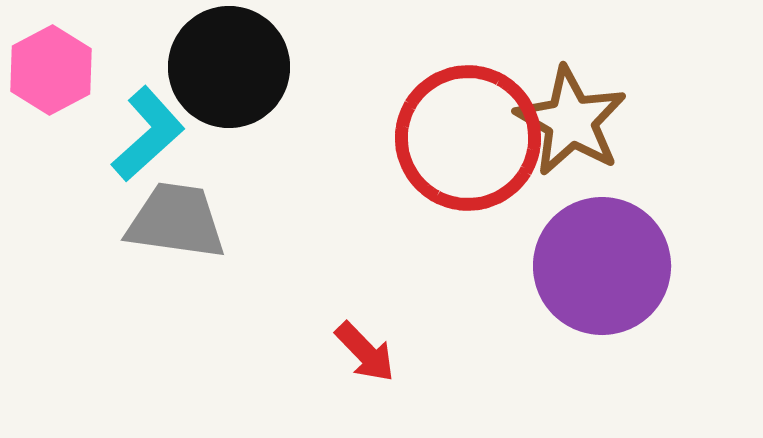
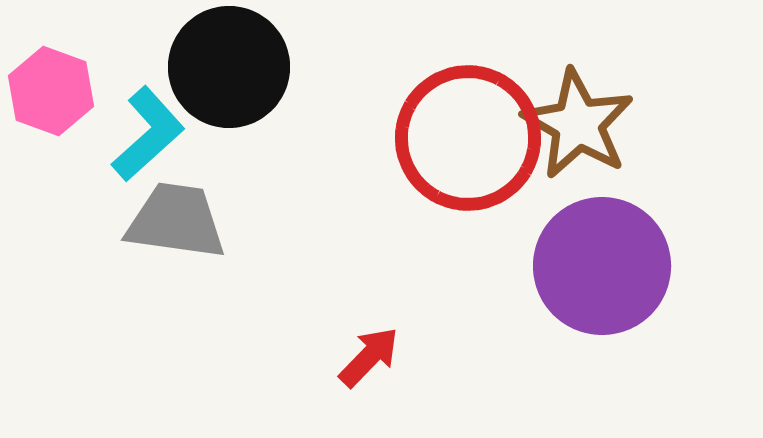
pink hexagon: moved 21 px down; rotated 12 degrees counterclockwise
brown star: moved 7 px right, 3 px down
red arrow: moved 4 px right, 5 px down; rotated 92 degrees counterclockwise
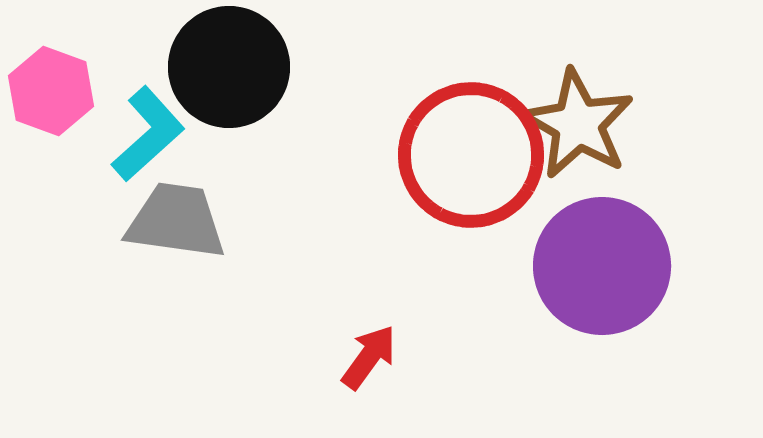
red circle: moved 3 px right, 17 px down
red arrow: rotated 8 degrees counterclockwise
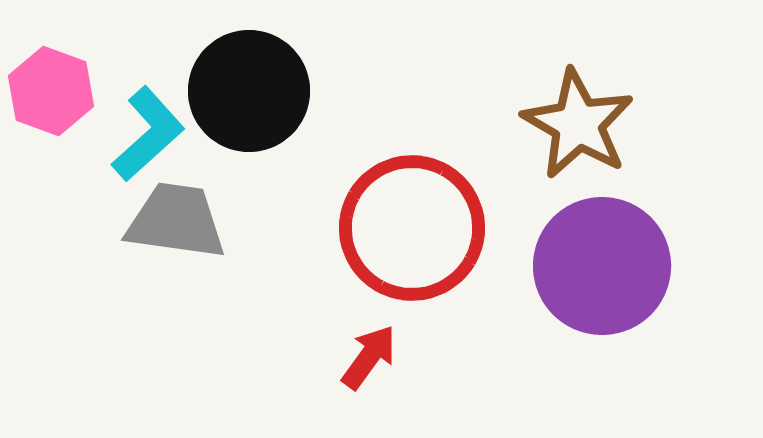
black circle: moved 20 px right, 24 px down
red circle: moved 59 px left, 73 px down
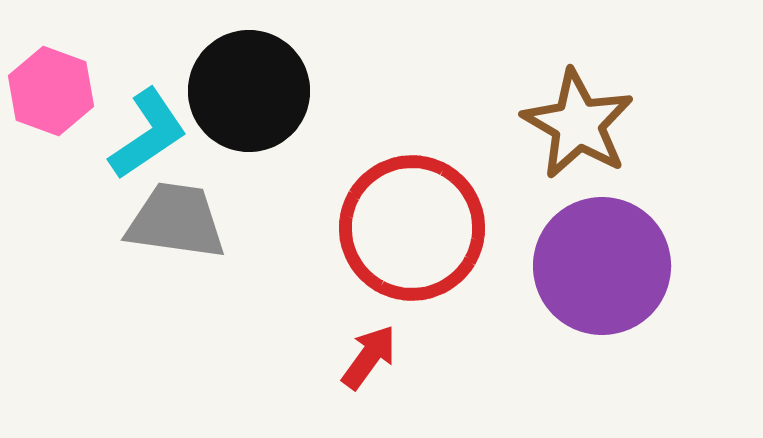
cyan L-shape: rotated 8 degrees clockwise
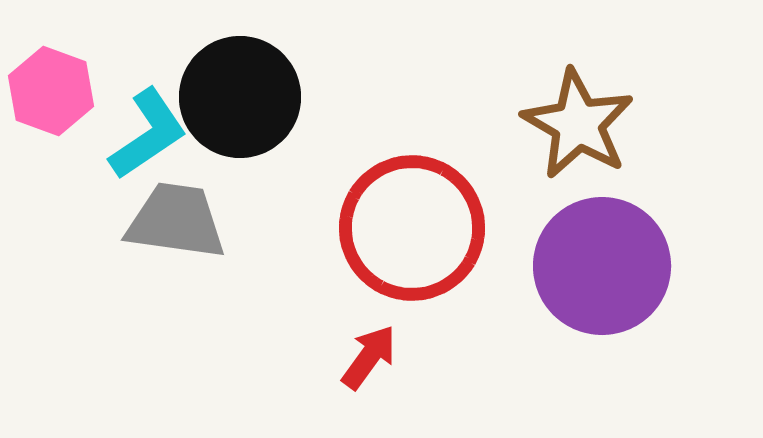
black circle: moved 9 px left, 6 px down
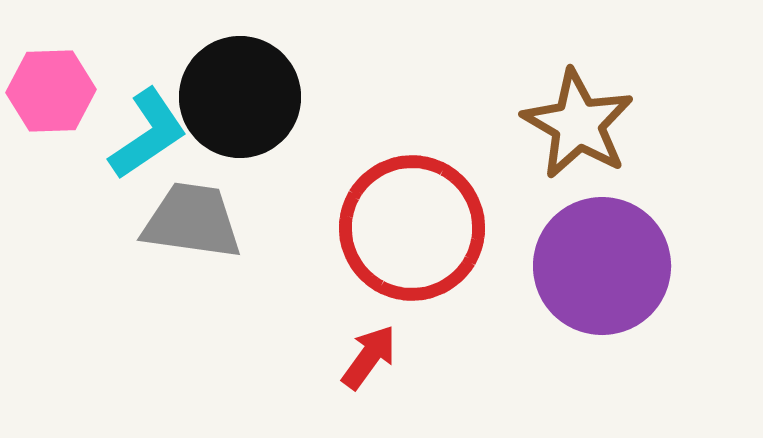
pink hexagon: rotated 22 degrees counterclockwise
gray trapezoid: moved 16 px right
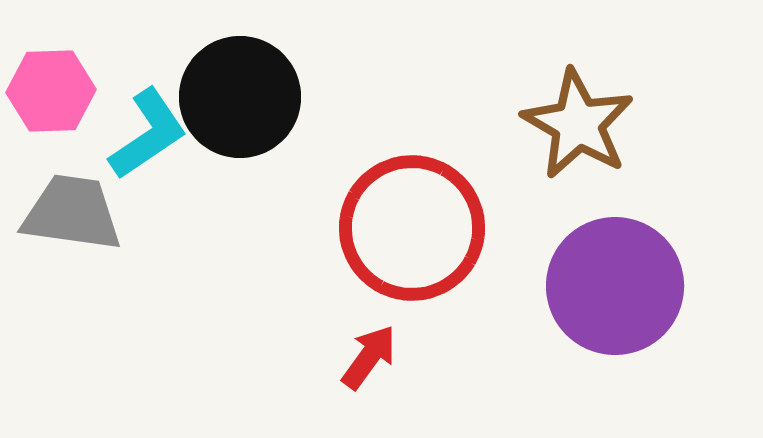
gray trapezoid: moved 120 px left, 8 px up
purple circle: moved 13 px right, 20 px down
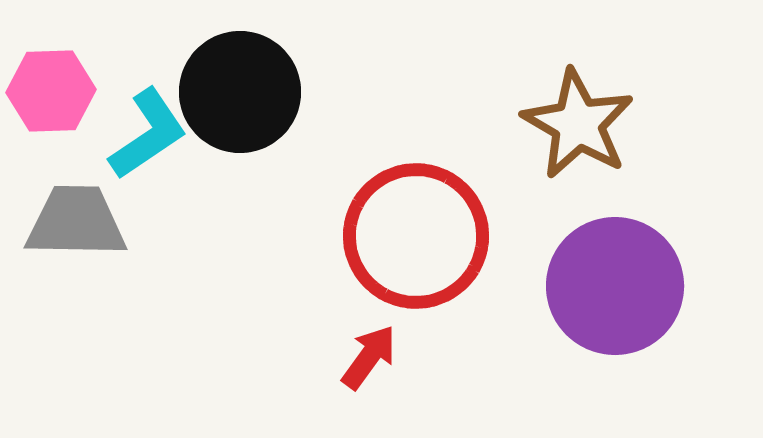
black circle: moved 5 px up
gray trapezoid: moved 4 px right, 9 px down; rotated 7 degrees counterclockwise
red circle: moved 4 px right, 8 px down
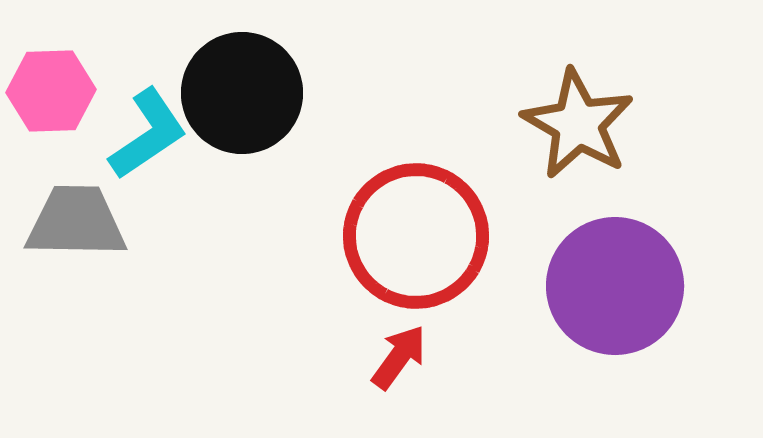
black circle: moved 2 px right, 1 px down
red arrow: moved 30 px right
